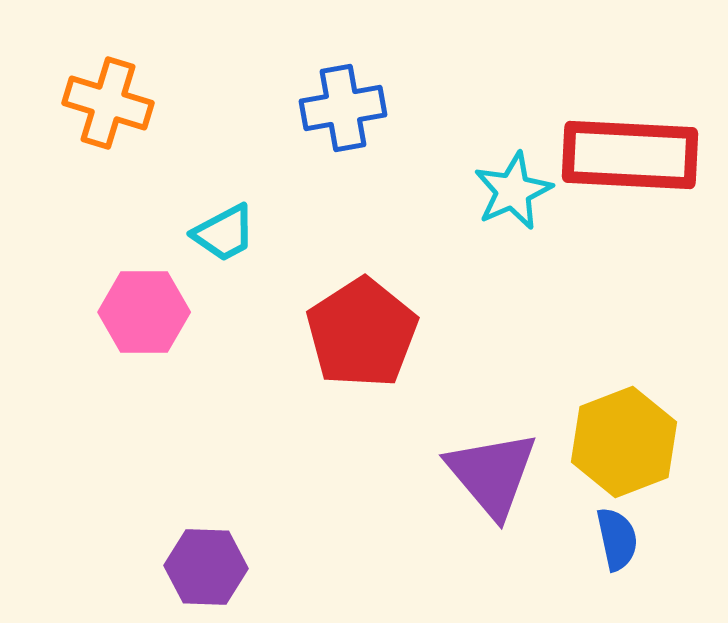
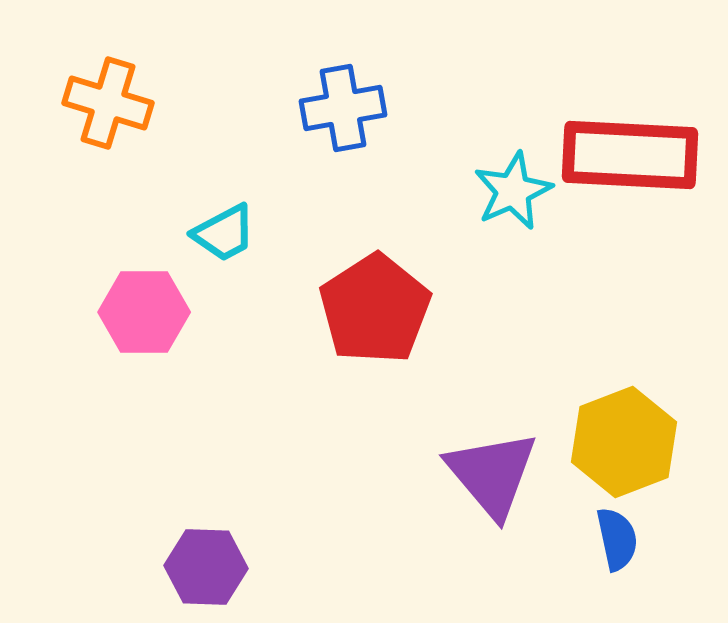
red pentagon: moved 13 px right, 24 px up
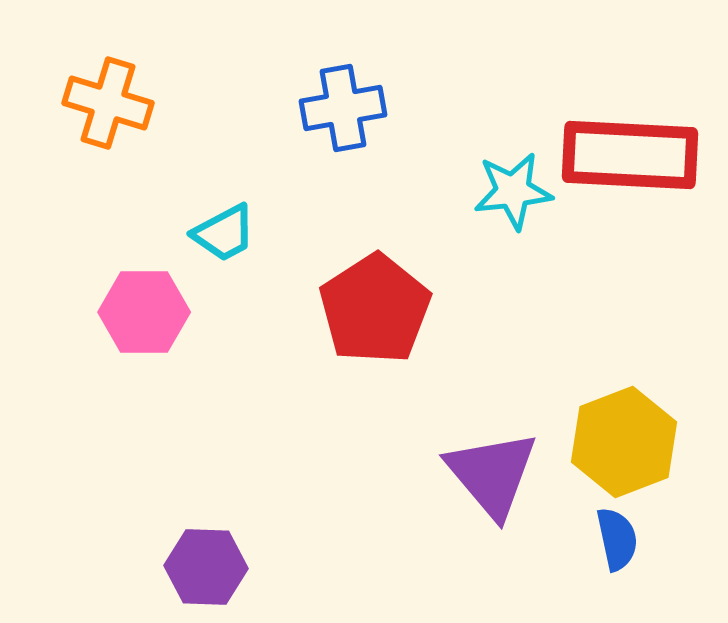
cyan star: rotated 18 degrees clockwise
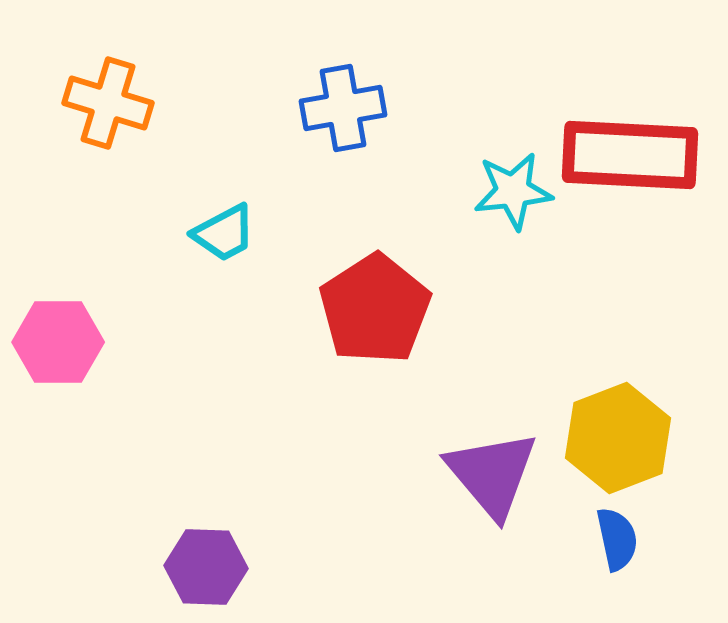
pink hexagon: moved 86 px left, 30 px down
yellow hexagon: moved 6 px left, 4 px up
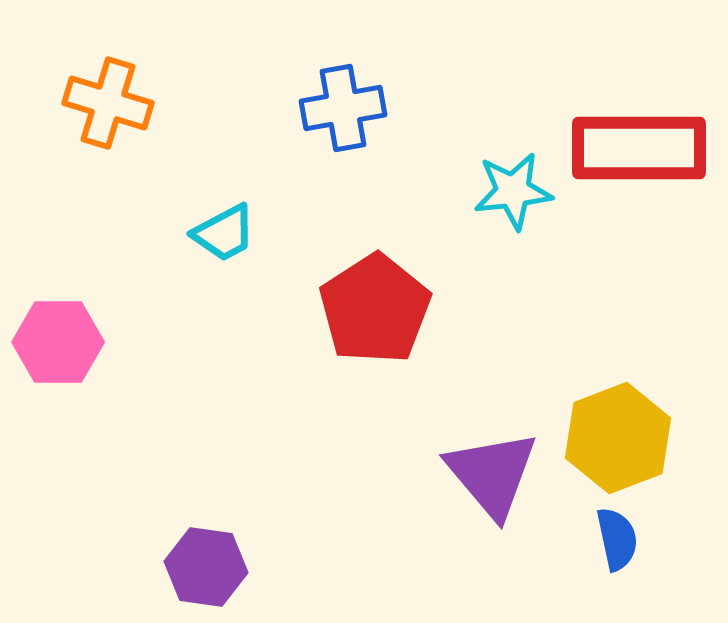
red rectangle: moved 9 px right, 7 px up; rotated 3 degrees counterclockwise
purple hexagon: rotated 6 degrees clockwise
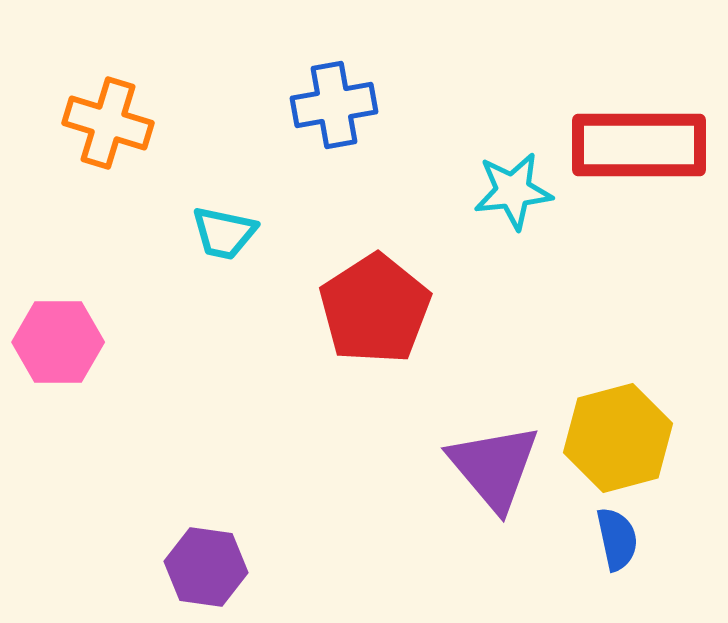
orange cross: moved 20 px down
blue cross: moved 9 px left, 3 px up
red rectangle: moved 3 px up
cyan trapezoid: rotated 40 degrees clockwise
yellow hexagon: rotated 6 degrees clockwise
purple triangle: moved 2 px right, 7 px up
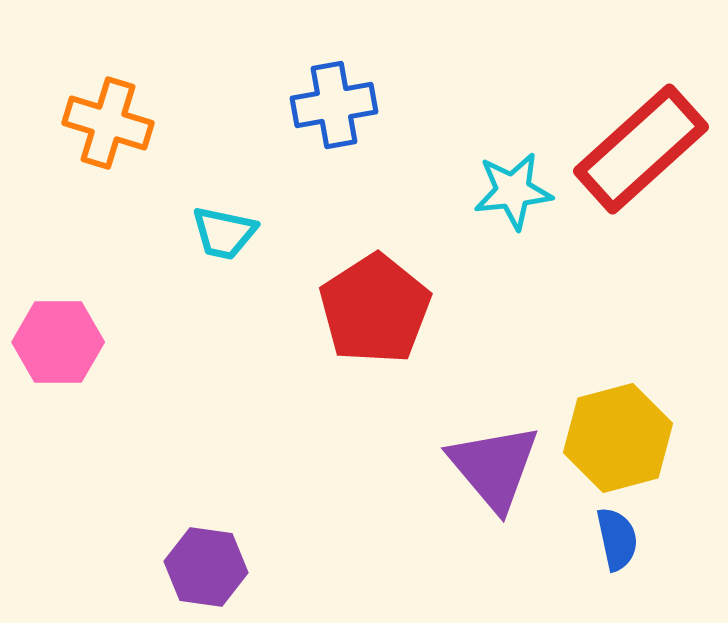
red rectangle: moved 2 px right, 4 px down; rotated 42 degrees counterclockwise
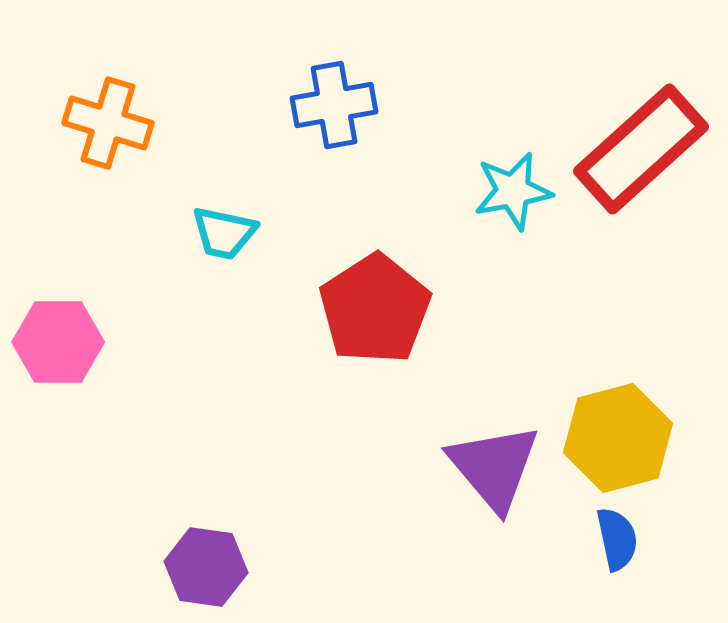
cyan star: rotated 4 degrees counterclockwise
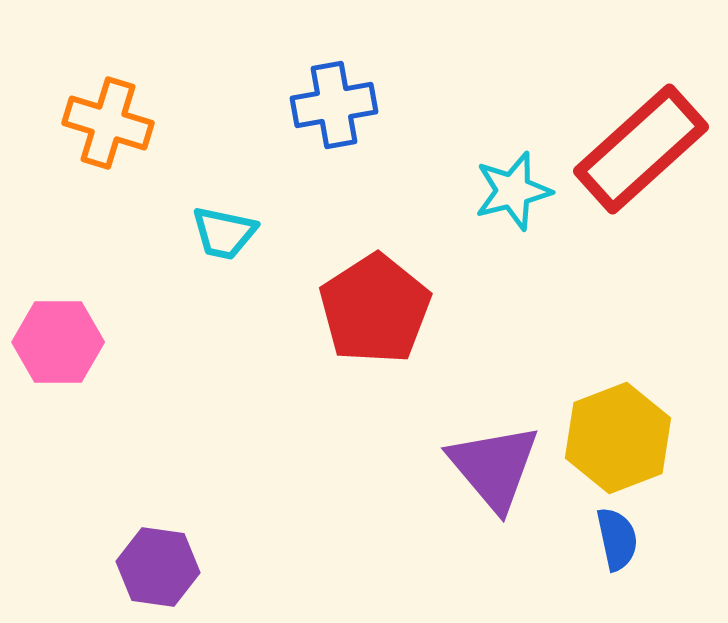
cyan star: rotated 4 degrees counterclockwise
yellow hexagon: rotated 6 degrees counterclockwise
purple hexagon: moved 48 px left
